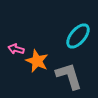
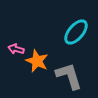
cyan ellipse: moved 2 px left, 4 px up
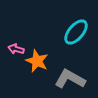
gray L-shape: moved 1 px right, 3 px down; rotated 44 degrees counterclockwise
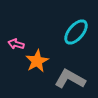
pink arrow: moved 5 px up
orange star: rotated 20 degrees clockwise
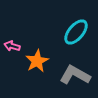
pink arrow: moved 4 px left, 2 px down
gray L-shape: moved 5 px right, 4 px up
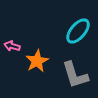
cyan ellipse: moved 2 px right, 1 px up
gray L-shape: rotated 136 degrees counterclockwise
